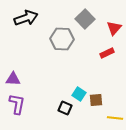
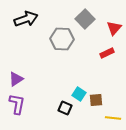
black arrow: moved 1 px down
purple triangle: moved 3 px right; rotated 35 degrees counterclockwise
yellow line: moved 2 px left
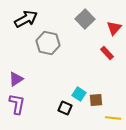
black arrow: rotated 10 degrees counterclockwise
gray hexagon: moved 14 px left, 4 px down; rotated 10 degrees clockwise
red rectangle: rotated 72 degrees clockwise
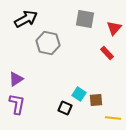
gray square: rotated 36 degrees counterclockwise
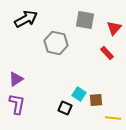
gray square: moved 1 px down
gray hexagon: moved 8 px right
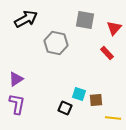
cyan square: rotated 16 degrees counterclockwise
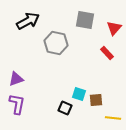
black arrow: moved 2 px right, 2 px down
purple triangle: rotated 14 degrees clockwise
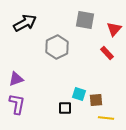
black arrow: moved 3 px left, 2 px down
red triangle: moved 1 px down
gray hexagon: moved 1 px right, 4 px down; rotated 20 degrees clockwise
black square: rotated 24 degrees counterclockwise
yellow line: moved 7 px left
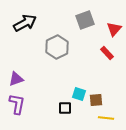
gray square: rotated 30 degrees counterclockwise
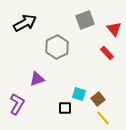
red triangle: rotated 21 degrees counterclockwise
purple triangle: moved 21 px right
brown square: moved 2 px right, 1 px up; rotated 32 degrees counterclockwise
purple L-shape: rotated 20 degrees clockwise
yellow line: moved 3 px left; rotated 42 degrees clockwise
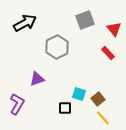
red rectangle: moved 1 px right
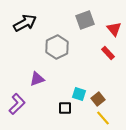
purple L-shape: rotated 15 degrees clockwise
